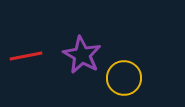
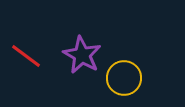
red line: rotated 48 degrees clockwise
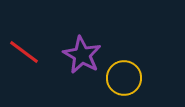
red line: moved 2 px left, 4 px up
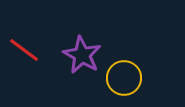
red line: moved 2 px up
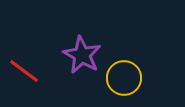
red line: moved 21 px down
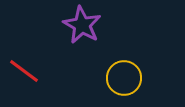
purple star: moved 30 px up
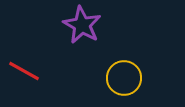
red line: rotated 8 degrees counterclockwise
